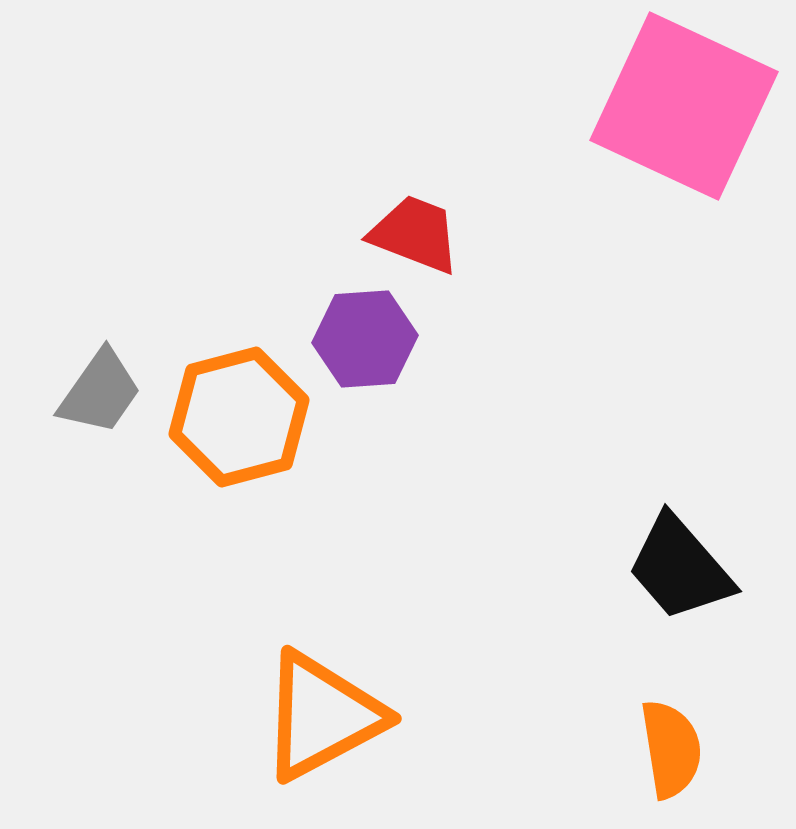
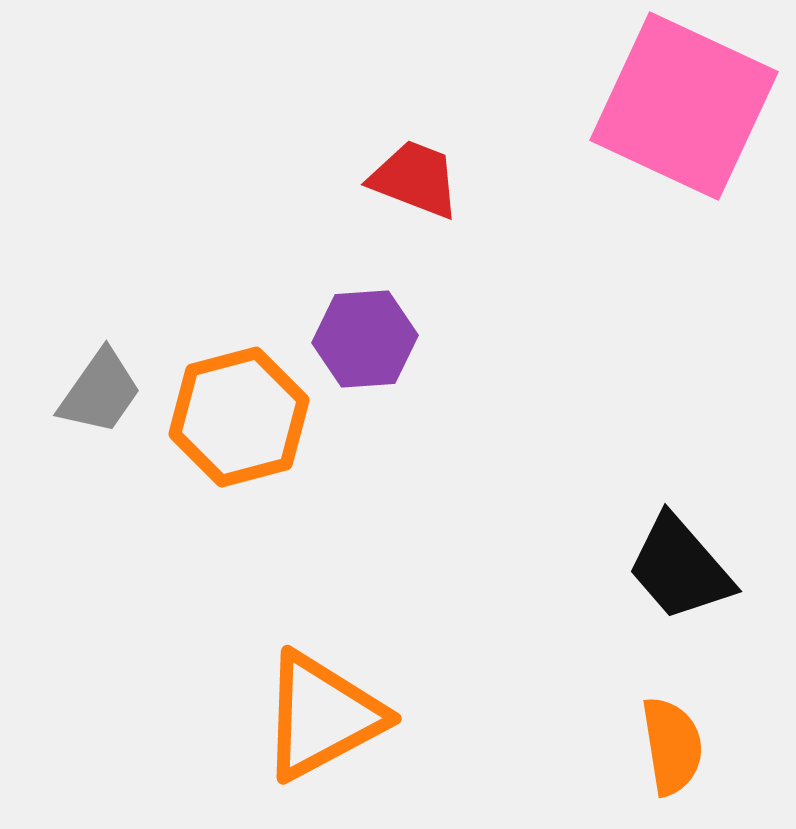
red trapezoid: moved 55 px up
orange semicircle: moved 1 px right, 3 px up
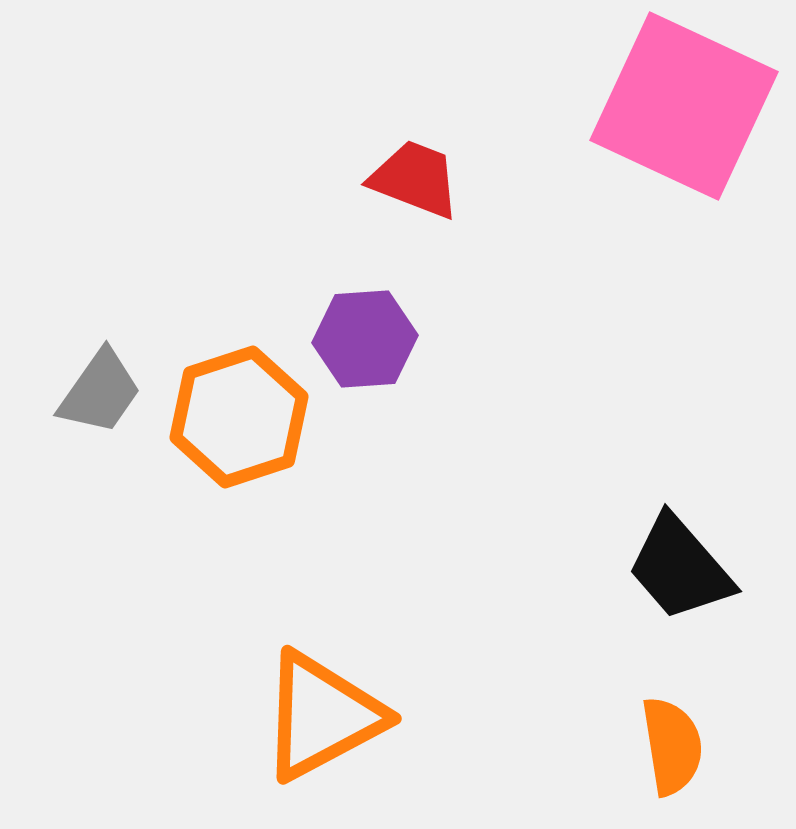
orange hexagon: rotated 3 degrees counterclockwise
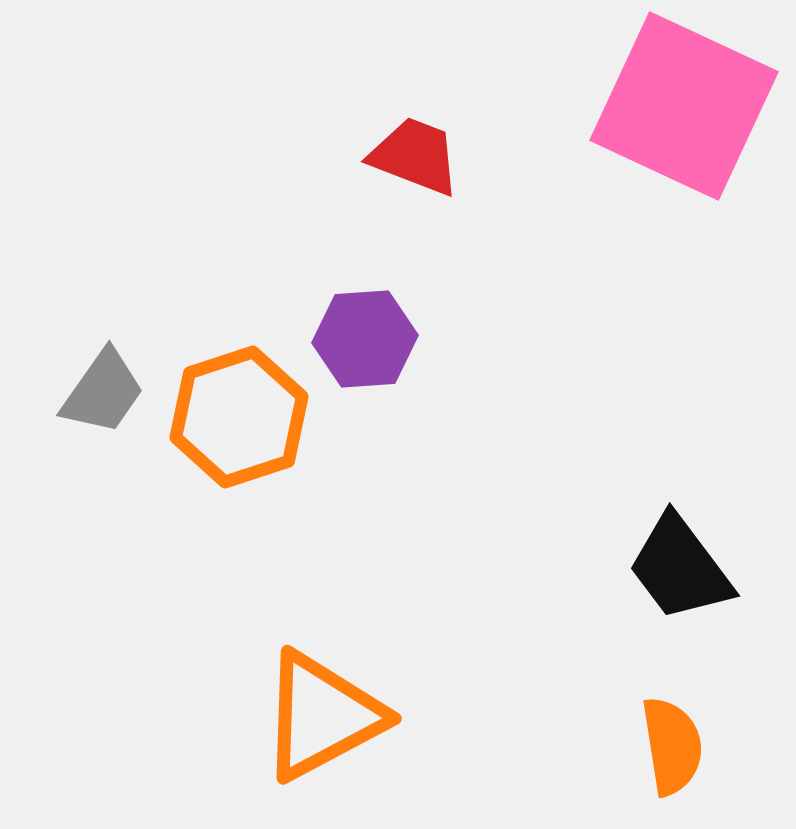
red trapezoid: moved 23 px up
gray trapezoid: moved 3 px right
black trapezoid: rotated 4 degrees clockwise
